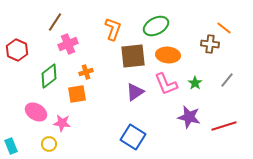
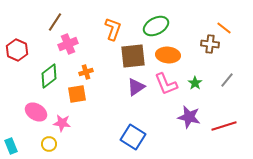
purple triangle: moved 1 px right, 5 px up
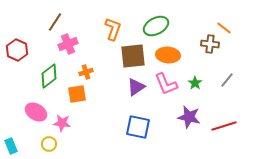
blue square: moved 5 px right, 10 px up; rotated 20 degrees counterclockwise
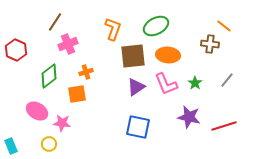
orange line: moved 2 px up
red hexagon: moved 1 px left
pink ellipse: moved 1 px right, 1 px up
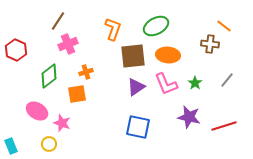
brown line: moved 3 px right, 1 px up
pink star: rotated 12 degrees clockwise
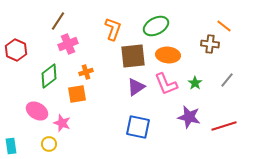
cyan rectangle: rotated 14 degrees clockwise
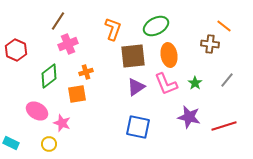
orange ellipse: moved 1 px right; rotated 75 degrees clockwise
cyan rectangle: moved 3 px up; rotated 56 degrees counterclockwise
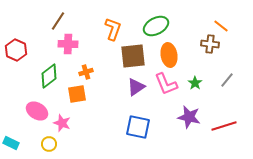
orange line: moved 3 px left
pink cross: rotated 24 degrees clockwise
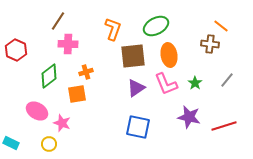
purple triangle: moved 1 px down
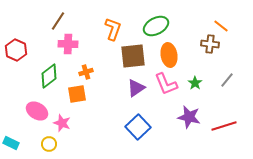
blue square: rotated 35 degrees clockwise
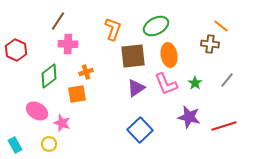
blue square: moved 2 px right, 3 px down
cyan rectangle: moved 4 px right, 2 px down; rotated 35 degrees clockwise
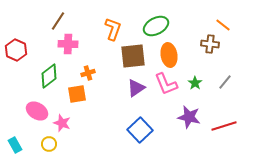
orange line: moved 2 px right, 1 px up
orange cross: moved 2 px right, 1 px down
gray line: moved 2 px left, 2 px down
